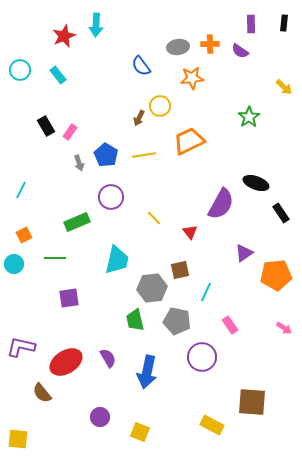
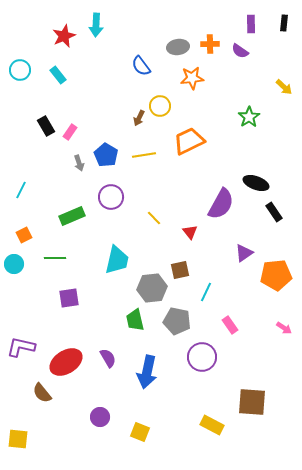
black rectangle at (281, 213): moved 7 px left, 1 px up
green rectangle at (77, 222): moved 5 px left, 6 px up
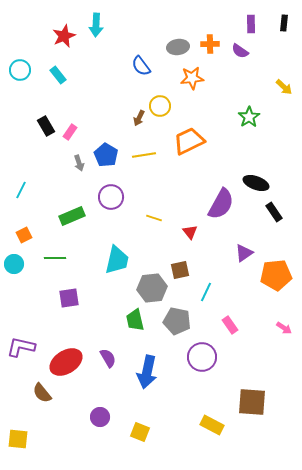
yellow line at (154, 218): rotated 28 degrees counterclockwise
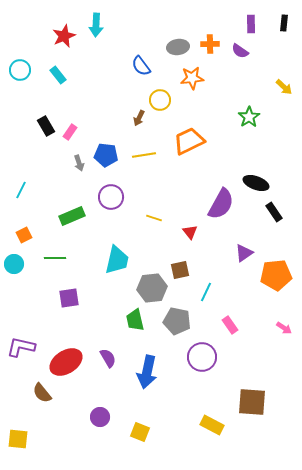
yellow circle at (160, 106): moved 6 px up
blue pentagon at (106, 155): rotated 25 degrees counterclockwise
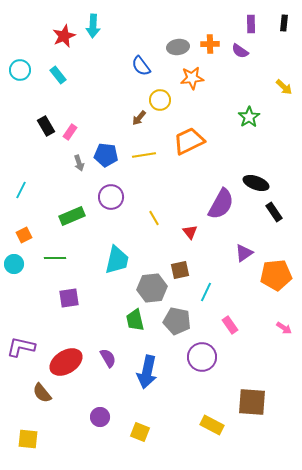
cyan arrow at (96, 25): moved 3 px left, 1 px down
brown arrow at (139, 118): rotated 14 degrees clockwise
yellow line at (154, 218): rotated 42 degrees clockwise
yellow square at (18, 439): moved 10 px right
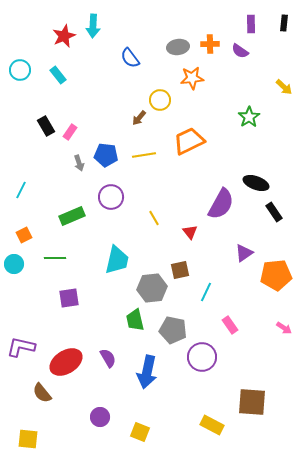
blue semicircle at (141, 66): moved 11 px left, 8 px up
gray pentagon at (177, 321): moved 4 px left, 9 px down
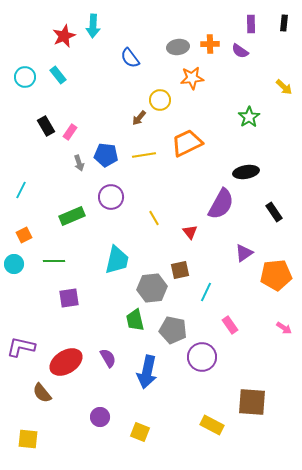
cyan circle at (20, 70): moved 5 px right, 7 px down
orange trapezoid at (189, 141): moved 2 px left, 2 px down
black ellipse at (256, 183): moved 10 px left, 11 px up; rotated 30 degrees counterclockwise
green line at (55, 258): moved 1 px left, 3 px down
